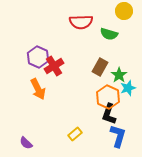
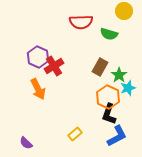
blue L-shape: moved 1 px left; rotated 45 degrees clockwise
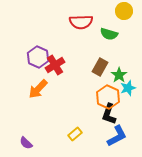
red cross: moved 1 px right, 1 px up
orange arrow: rotated 70 degrees clockwise
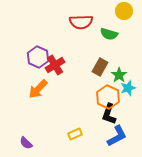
yellow rectangle: rotated 16 degrees clockwise
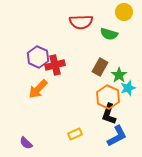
yellow circle: moved 1 px down
red cross: rotated 18 degrees clockwise
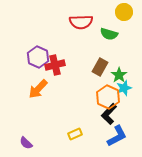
cyan star: moved 4 px left
black L-shape: rotated 25 degrees clockwise
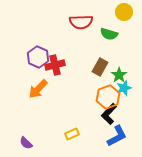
orange hexagon: rotated 15 degrees clockwise
yellow rectangle: moved 3 px left
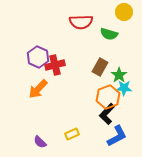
cyan star: rotated 21 degrees clockwise
black L-shape: moved 2 px left
purple semicircle: moved 14 px right, 1 px up
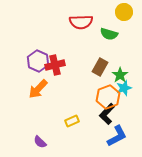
purple hexagon: moved 4 px down
green star: moved 1 px right
cyan star: rotated 21 degrees counterclockwise
yellow rectangle: moved 13 px up
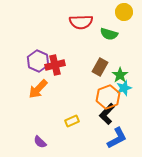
blue L-shape: moved 2 px down
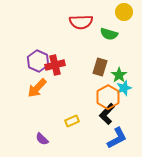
brown rectangle: rotated 12 degrees counterclockwise
green star: moved 1 px left
orange arrow: moved 1 px left, 1 px up
orange hexagon: rotated 10 degrees counterclockwise
purple semicircle: moved 2 px right, 3 px up
